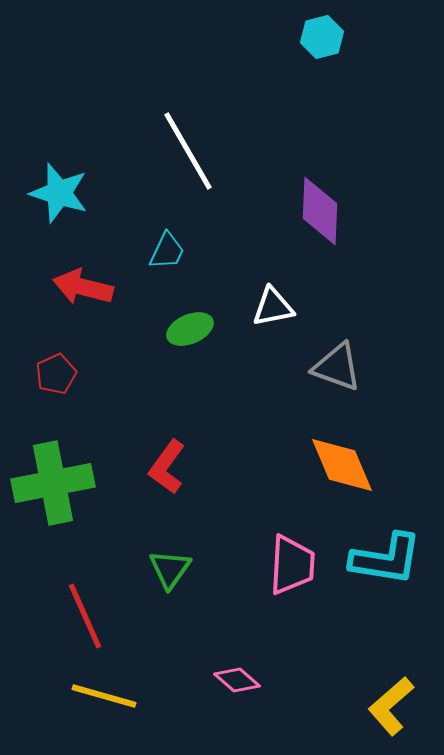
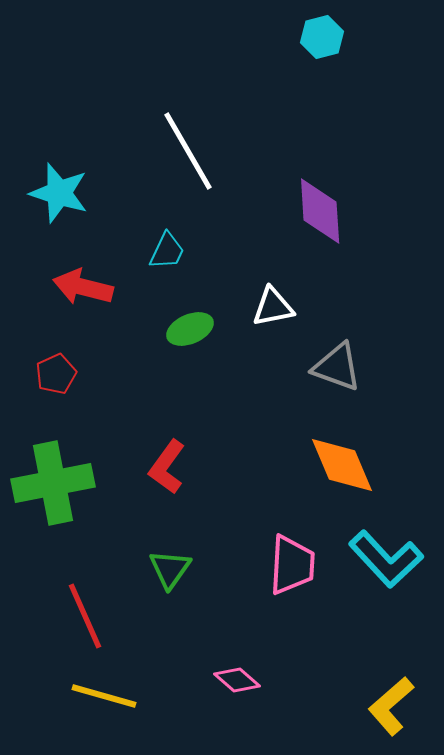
purple diamond: rotated 6 degrees counterclockwise
cyan L-shape: rotated 38 degrees clockwise
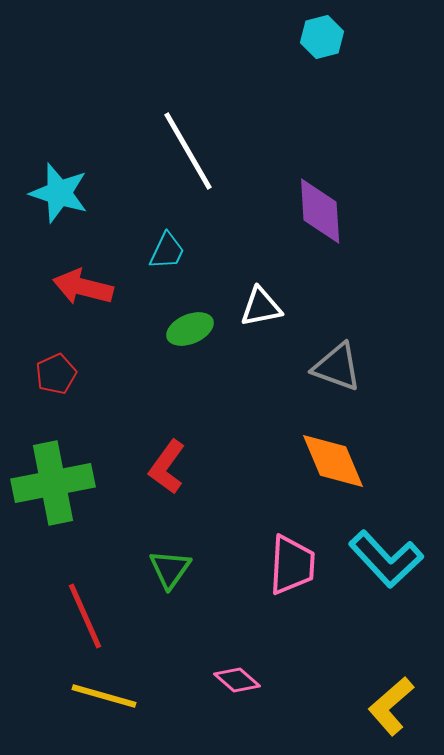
white triangle: moved 12 px left
orange diamond: moved 9 px left, 4 px up
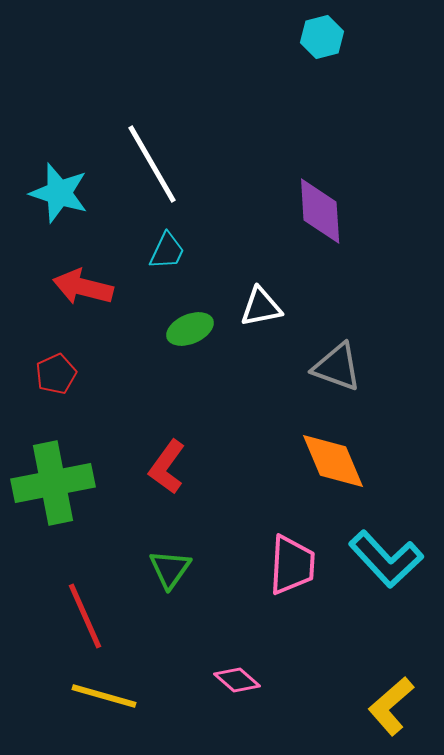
white line: moved 36 px left, 13 px down
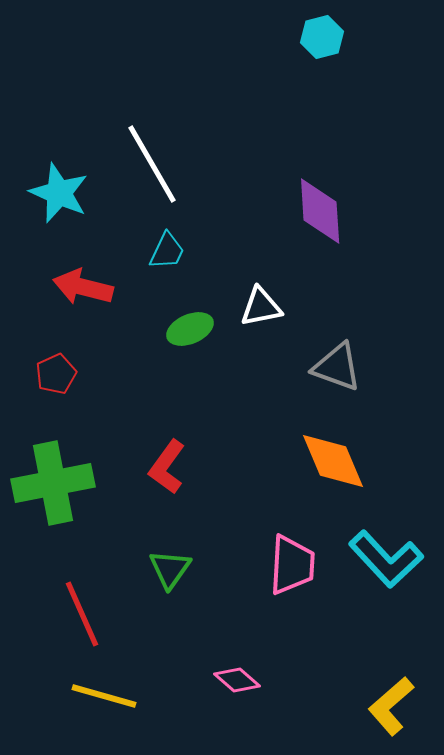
cyan star: rotated 6 degrees clockwise
red line: moved 3 px left, 2 px up
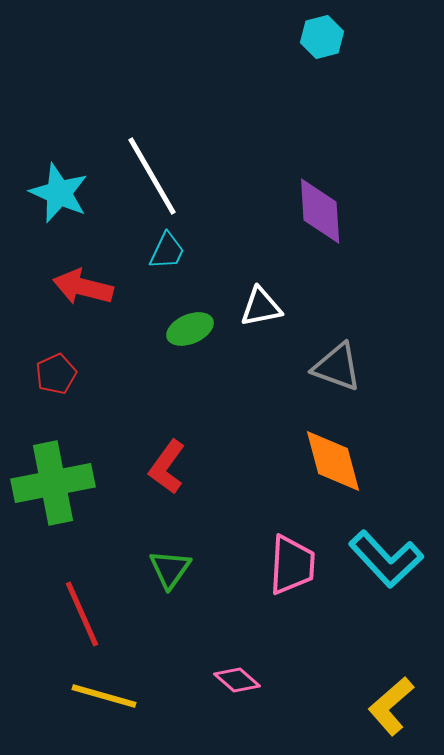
white line: moved 12 px down
orange diamond: rotated 8 degrees clockwise
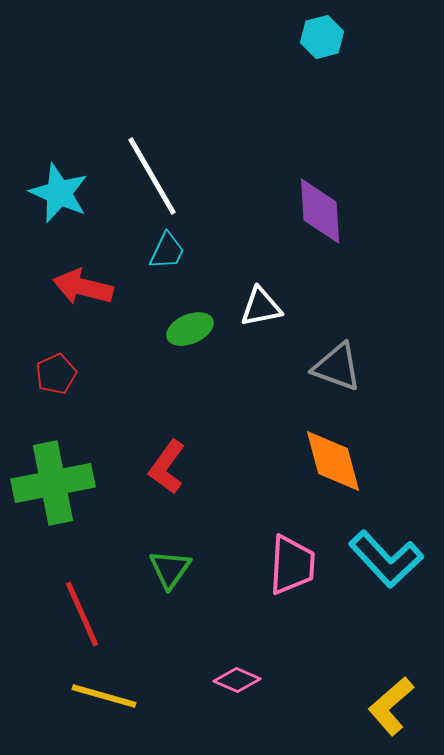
pink diamond: rotated 18 degrees counterclockwise
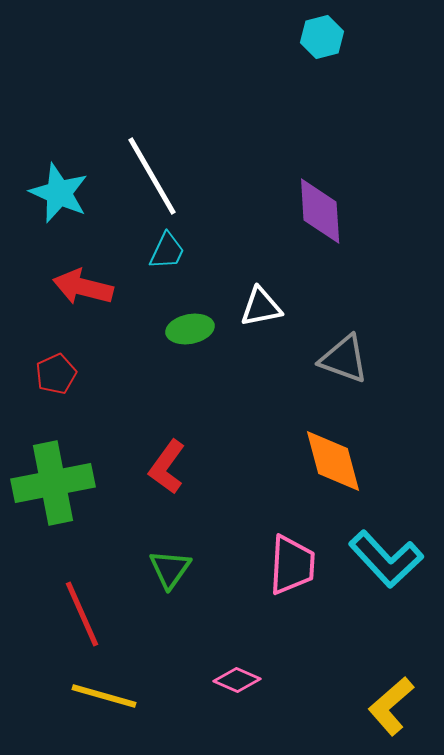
green ellipse: rotated 12 degrees clockwise
gray triangle: moved 7 px right, 8 px up
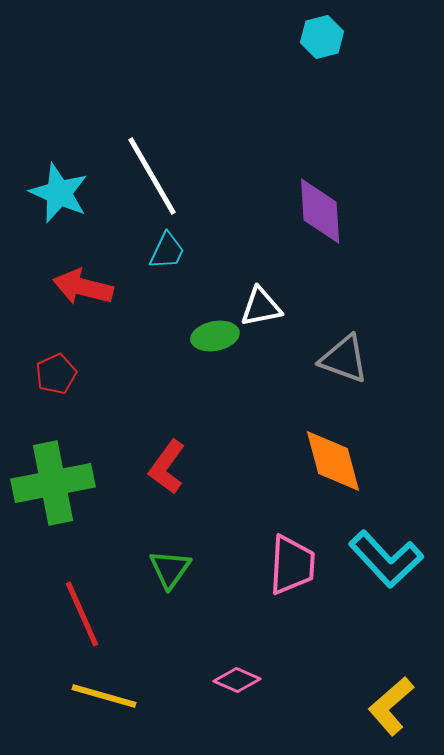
green ellipse: moved 25 px right, 7 px down
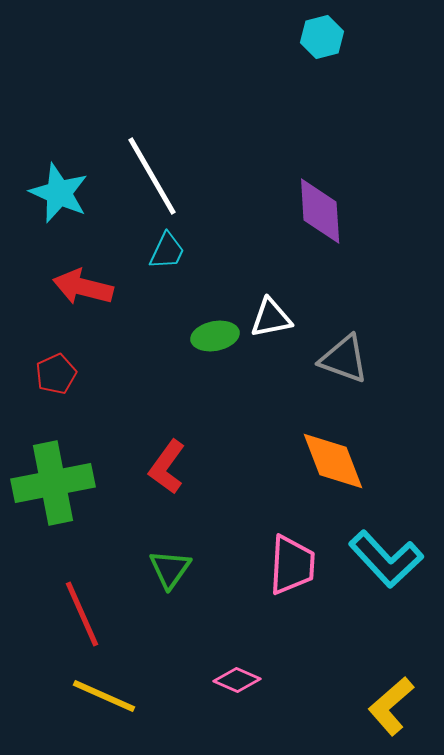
white triangle: moved 10 px right, 11 px down
orange diamond: rotated 6 degrees counterclockwise
yellow line: rotated 8 degrees clockwise
